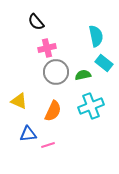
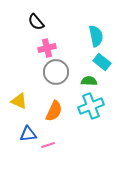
cyan rectangle: moved 2 px left, 1 px up
green semicircle: moved 6 px right, 6 px down; rotated 14 degrees clockwise
orange semicircle: moved 1 px right
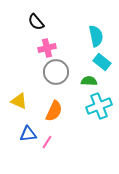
cyan cross: moved 8 px right
pink line: moved 1 px left, 3 px up; rotated 40 degrees counterclockwise
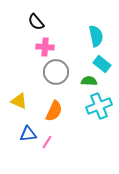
pink cross: moved 2 px left, 1 px up; rotated 18 degrees clockwise
cyan rectangle: moved 2 px down
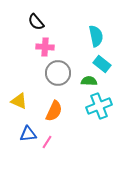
gray circle: moved 2 px right, 1 px down
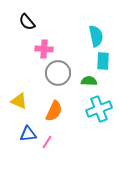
black semicircle: moved 9 px left
pink cross: moved 1 px left, 2 px down
cyan rectangle: moved 1 px right, 3 px up; rotated 54 degrees clockwise
cyan cross: moved 3 px down
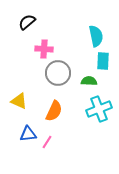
black semicircle: rotated 90 degrees clockwise
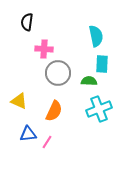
black semicircle: rotated 42 degrees counterclockwise
cyan rectangle: moved 1 px left, 3 px down
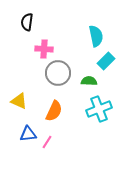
cyan rectangle: moved 4 px right, 3 px up; rotated 42 degrees clockwise
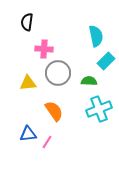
yellow triangle: moved 9 px right, 18 px up; rotated 30 degrees counterclockwise
orange semicircle: rotated 60 degrees counterclockwise
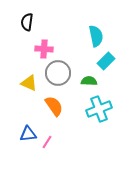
yellow triangle: moved 1 px right; rotated 30 degrees clockwise
orange semicircle: moved 5 px up
